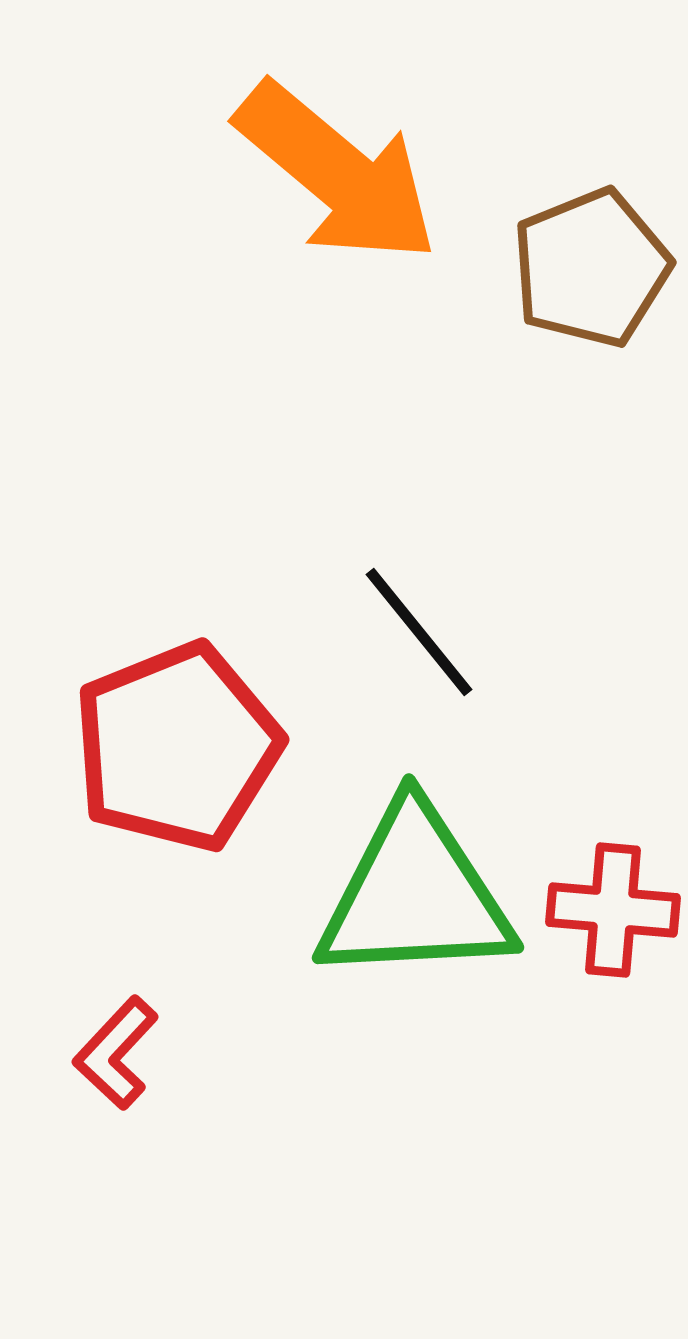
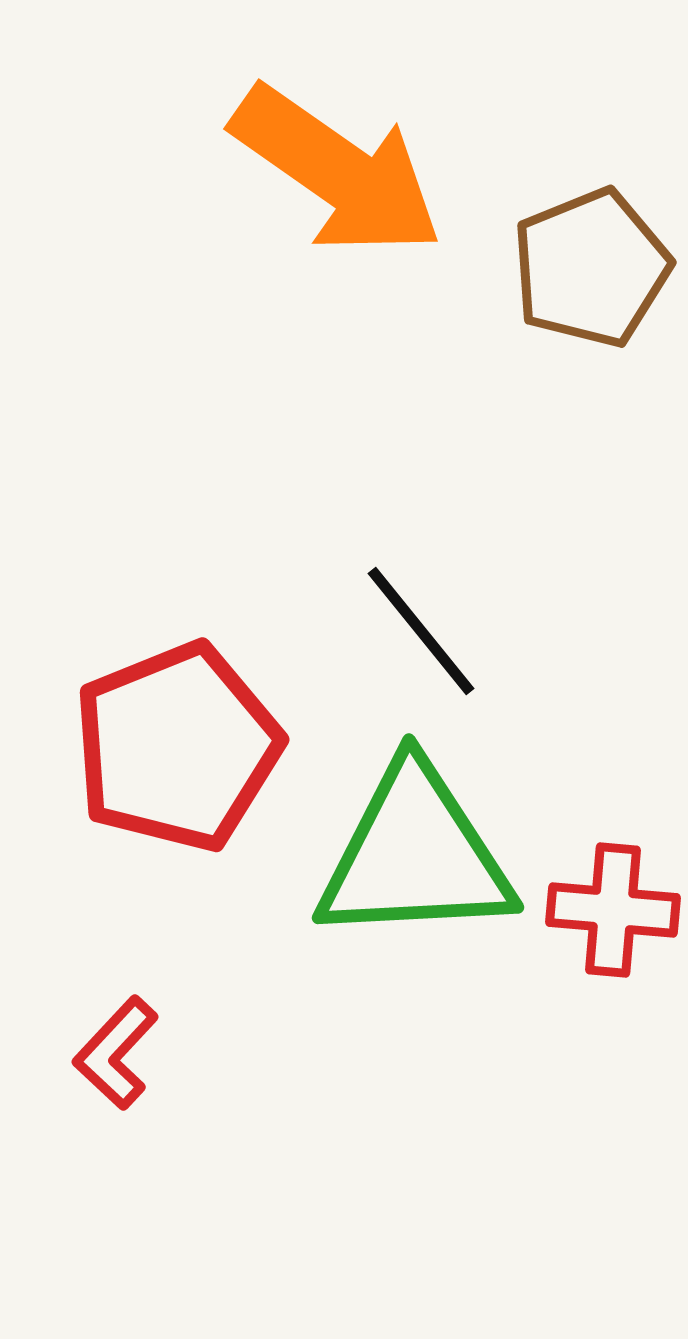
orange arrow: moved 2 px up; rotated 5 degrees counterclockwise
black line: moved 2 px right, 1 px up
green triangle: moved 40 px up
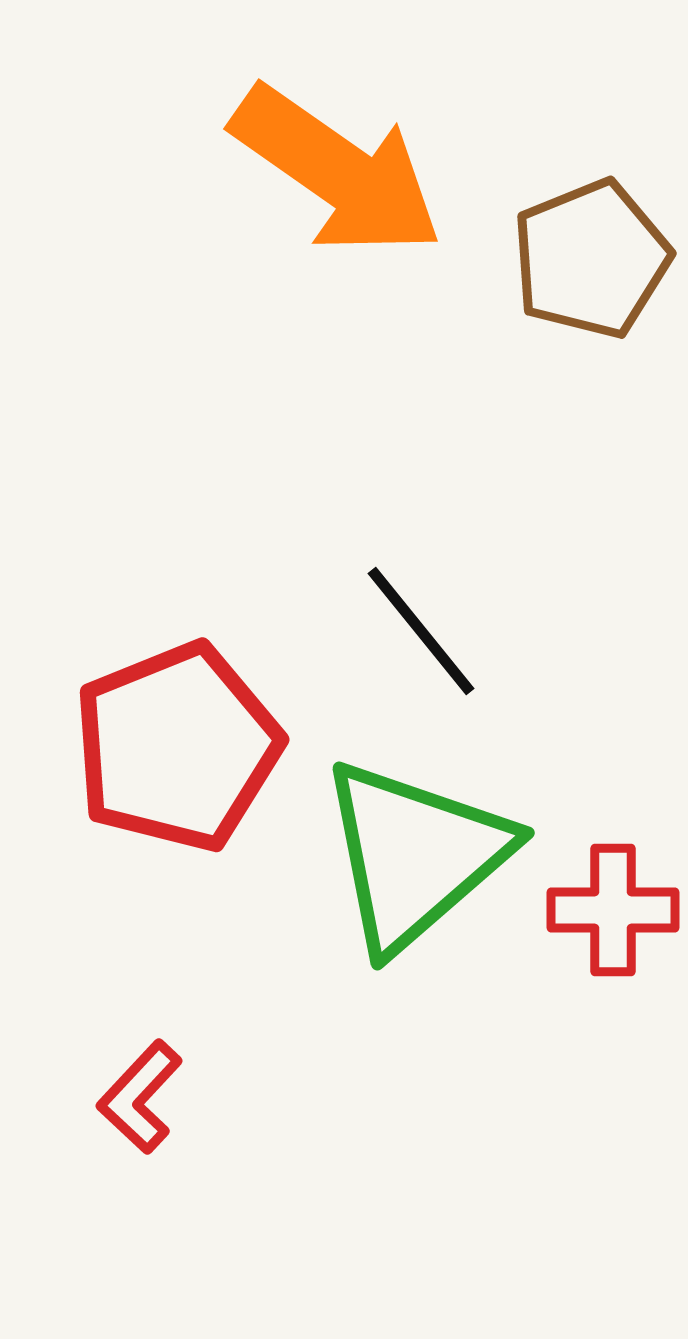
brown pentagon: moved 9 px up
green triangle: rotated 38 degrees counterclockwise
red cross: rotated 5 degrees counterclockwise
red L-shape: moved 24 px right, 44 px down
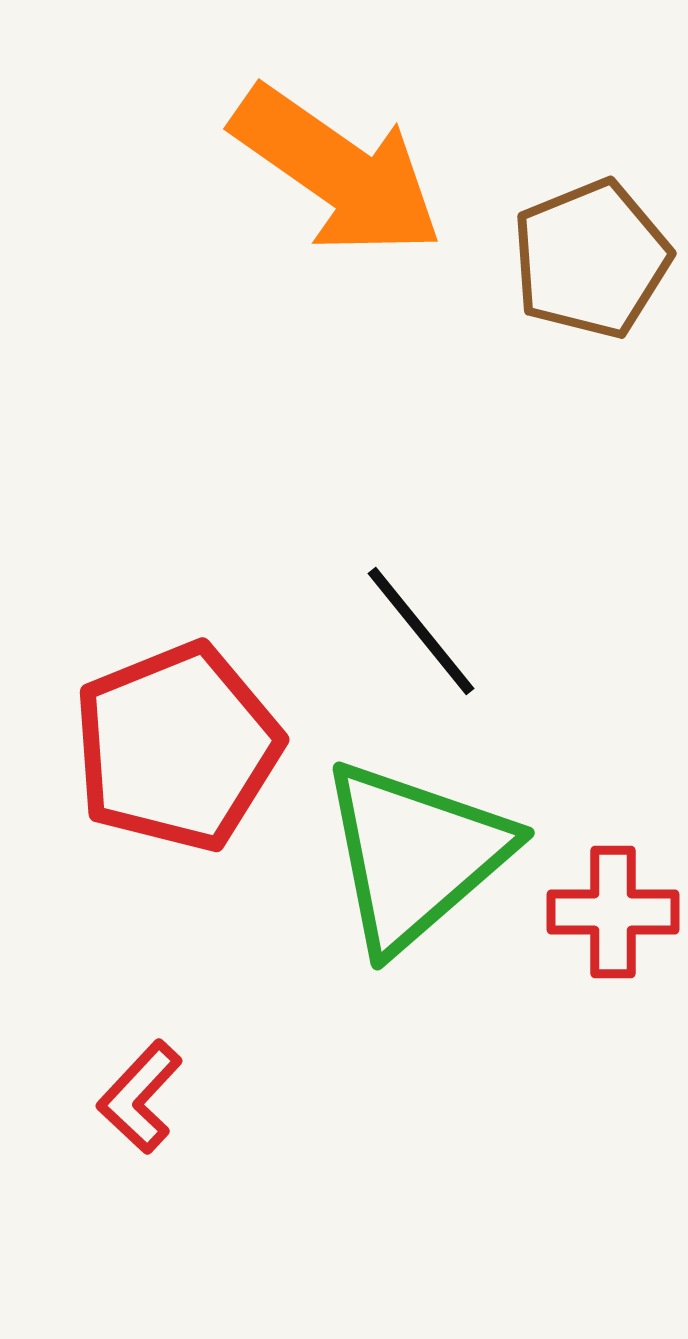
red cross: moved 2 px down
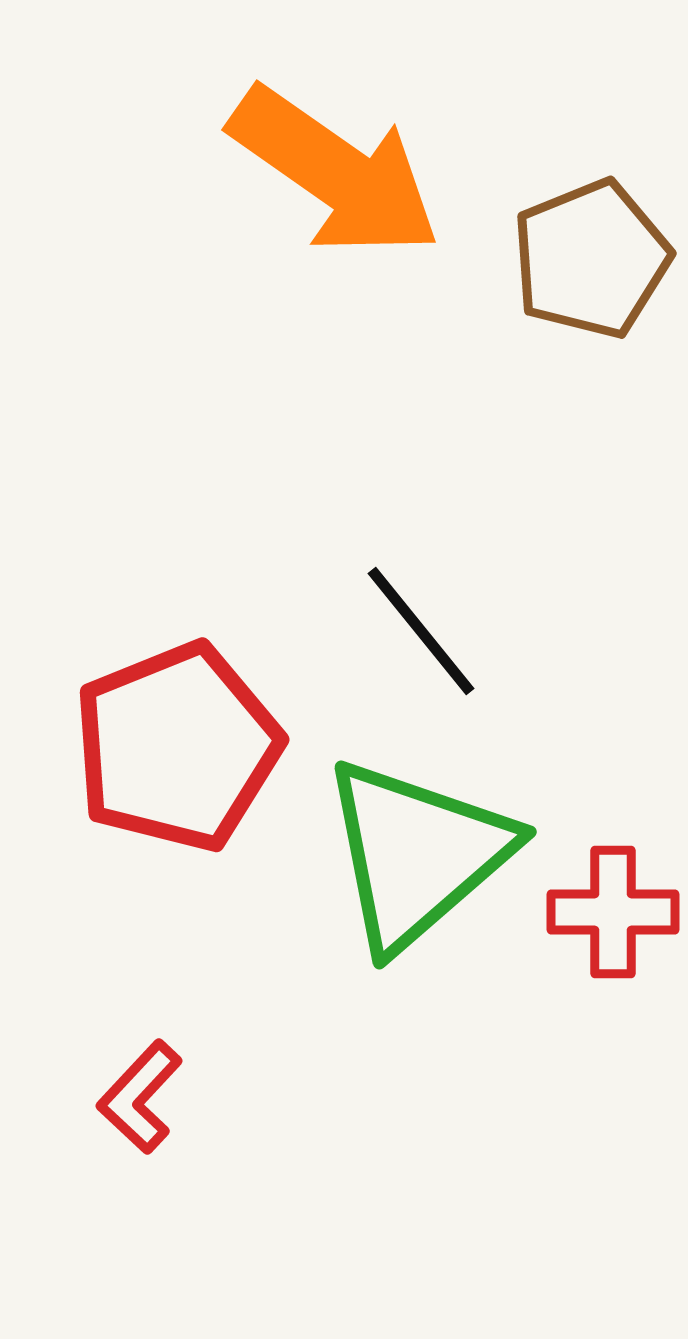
orange arrow: moved 2 px left, 1 px down
green triangle: moved 2 px right, 1 px up
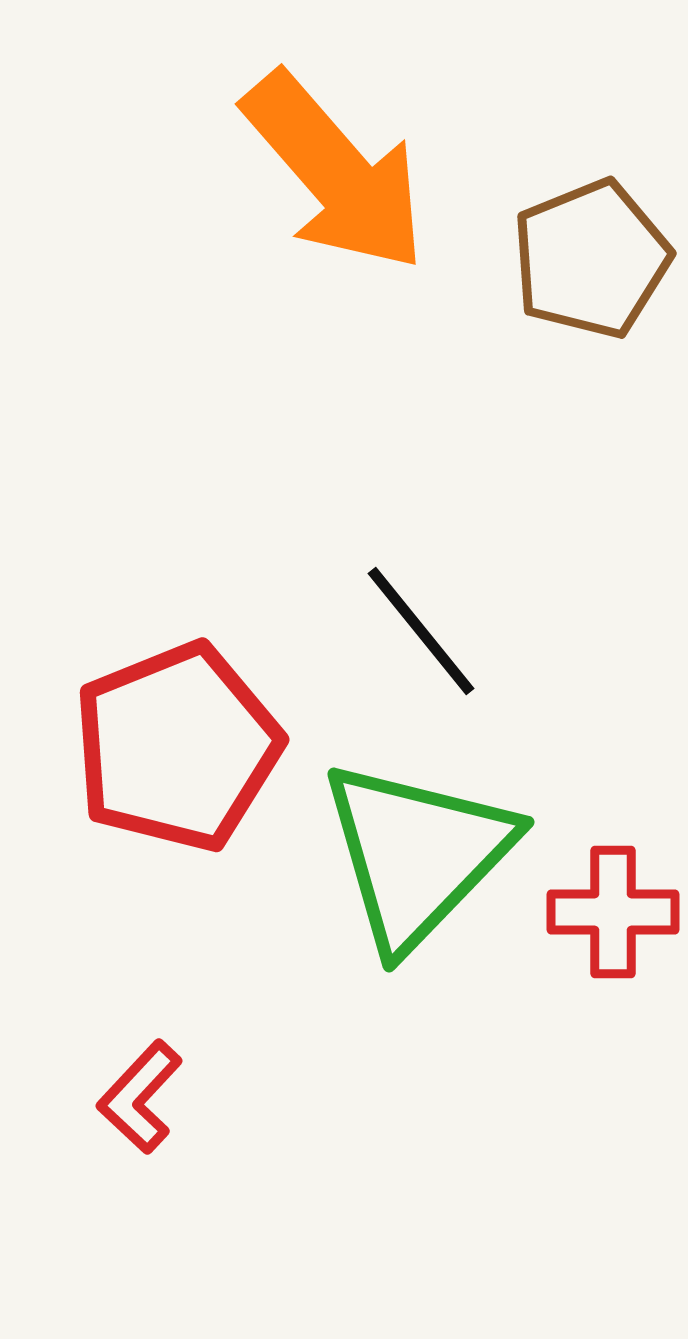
orange arrow: rotated 14 degrees clockwise
green triangle: rotated 5 degrees counterclockwise
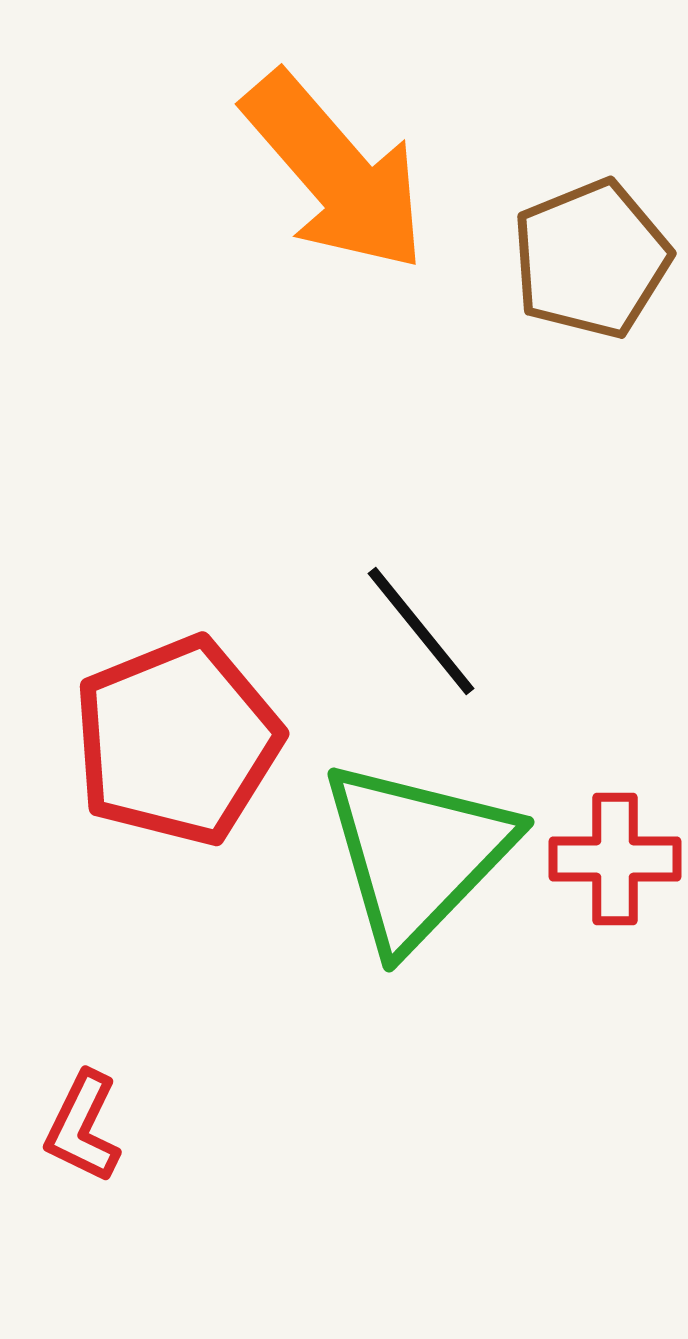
red pentagon: moved 6 px up
red cross: moved 2 px right, 53 px up
red L-shape: moved 57 px left, 30 px down; rotated 17 degrees counterclockwise
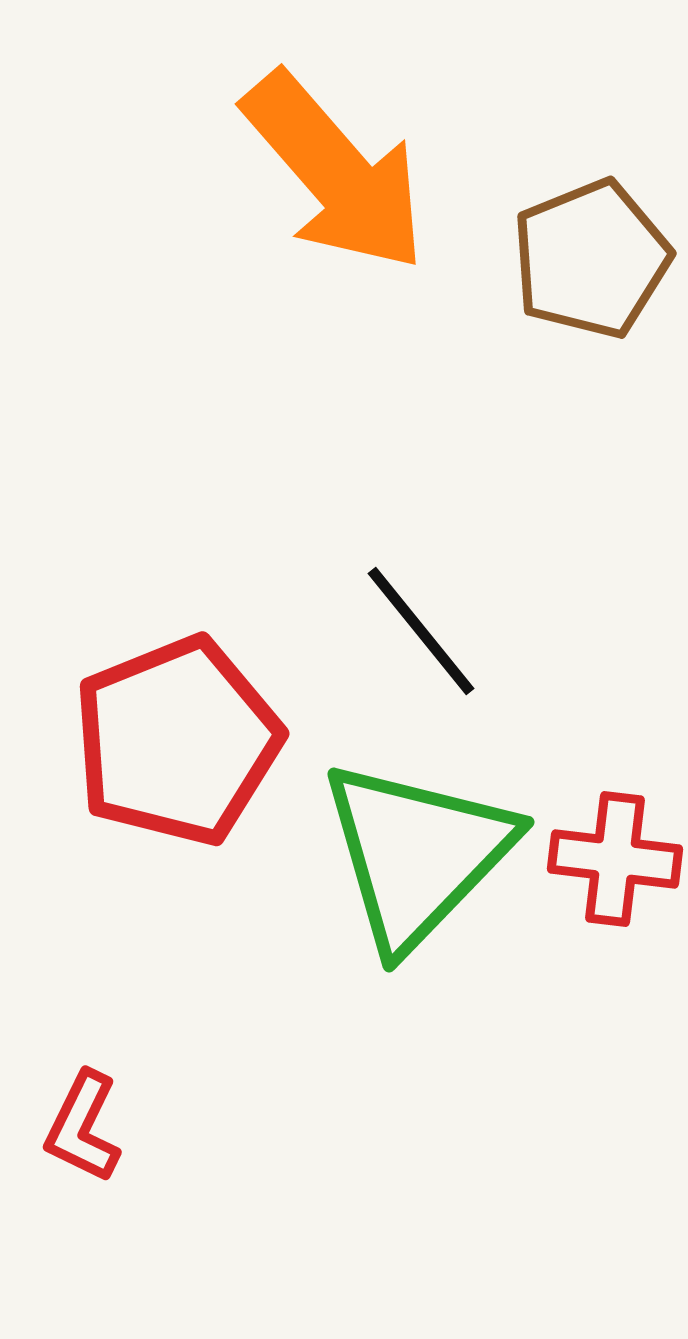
red cross: rotated 7 degrees clockwise
